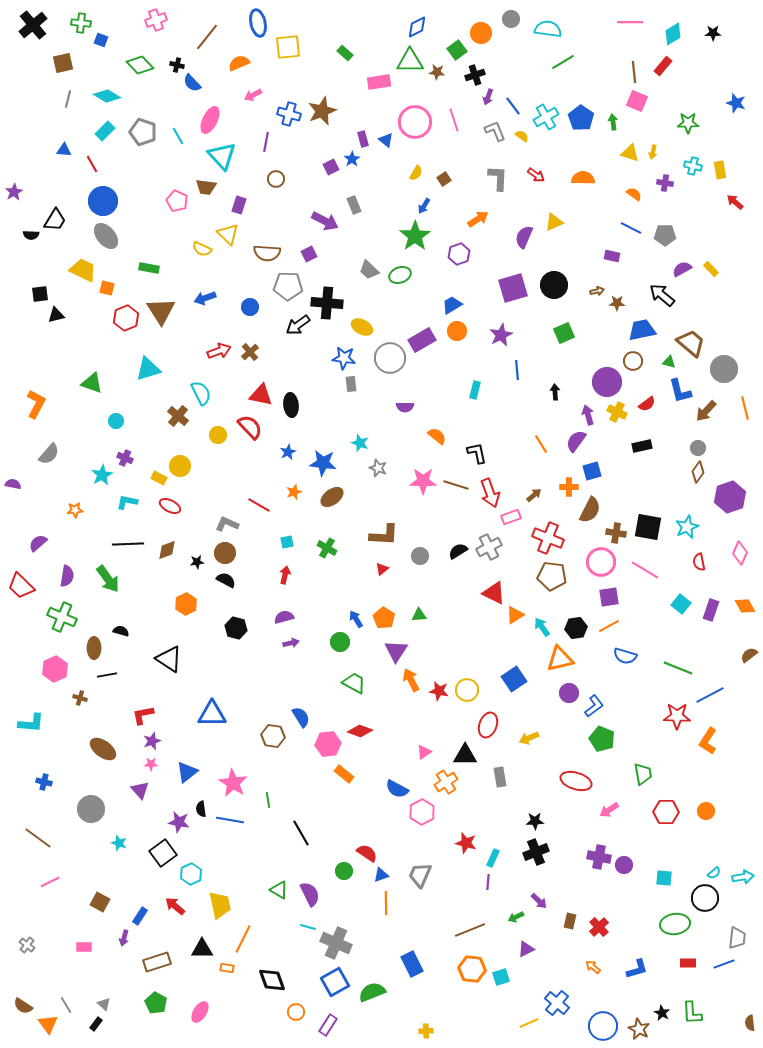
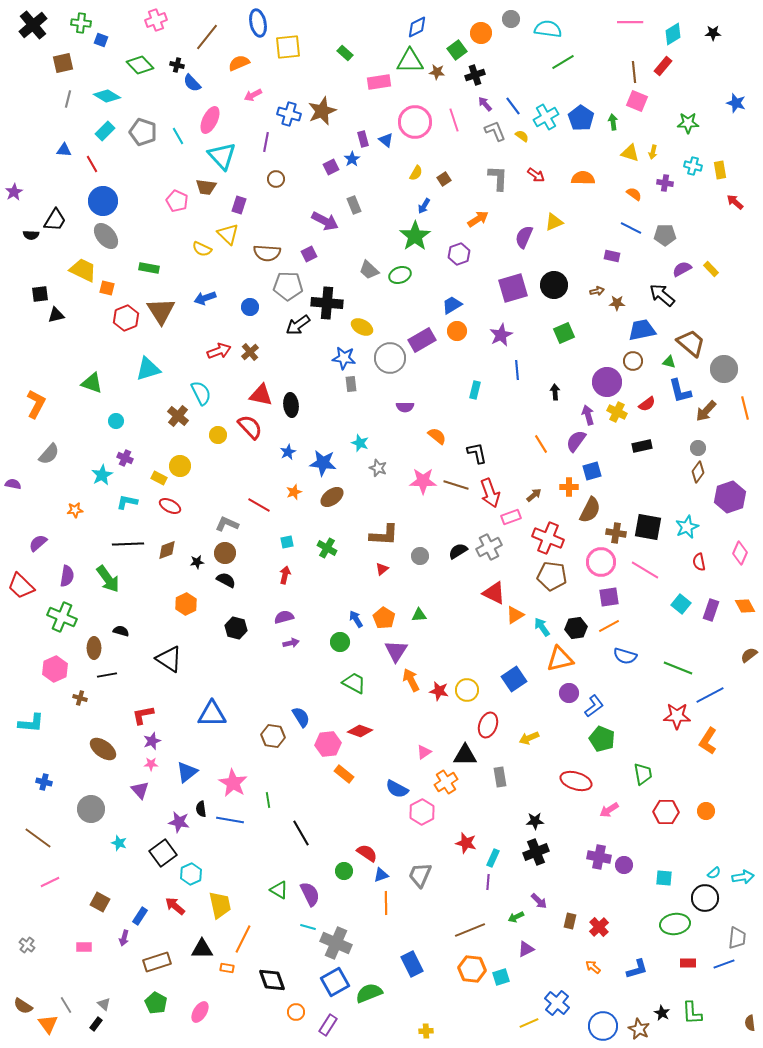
purple arrow at (488, 97): moved 3 px left, 7 px down; rotated 119 degrees clockwise
green semicircle at (372, 992): moved 3 px left, 1 px down
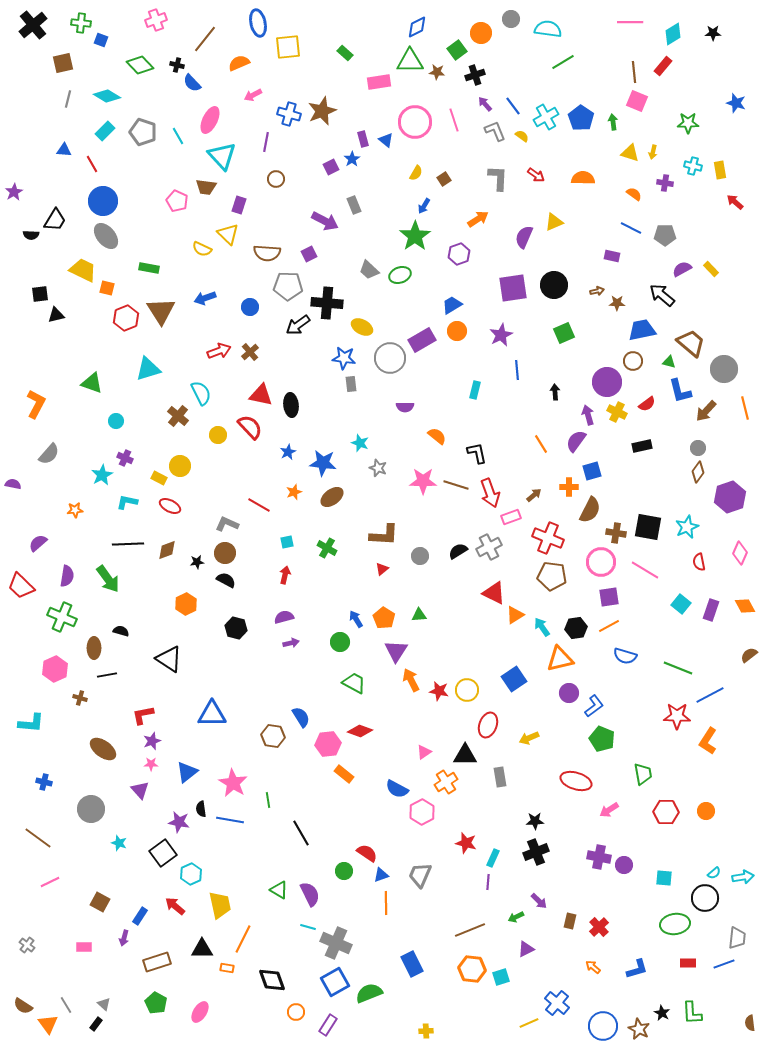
brown line at (207, 37): moved 2 px left, 2 px down
purple square at (513, 288): rotated 8 degrees clockwise
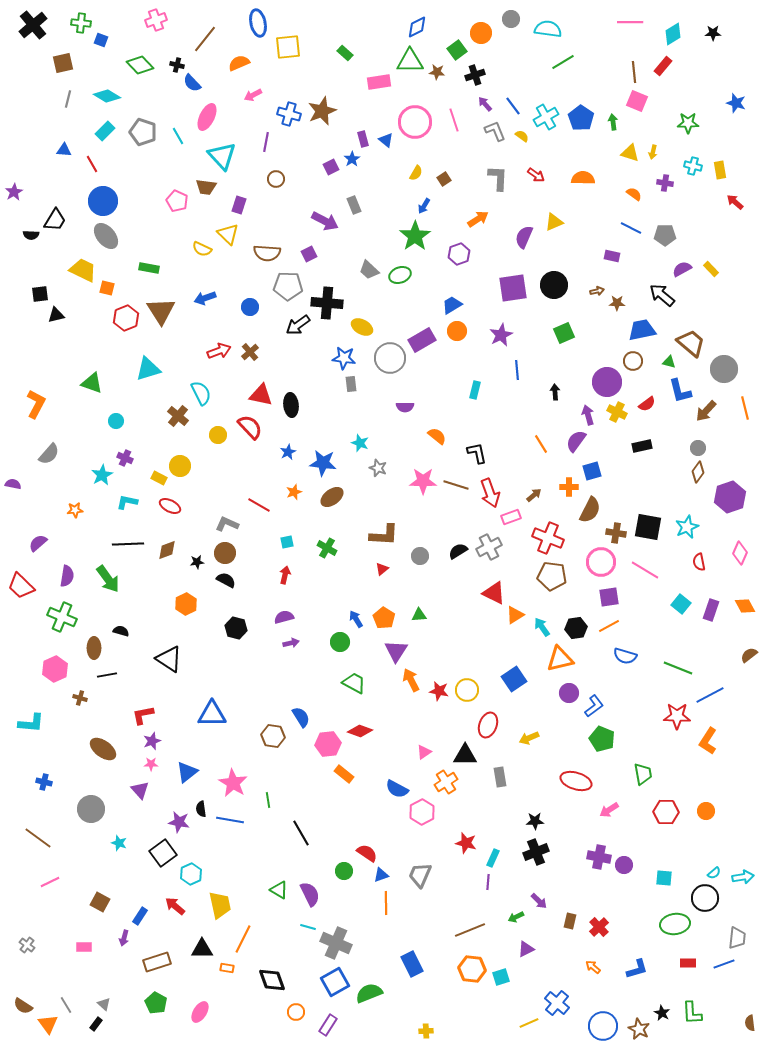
pink ellipse at (210, 120): moved 3 px left, 3 px up
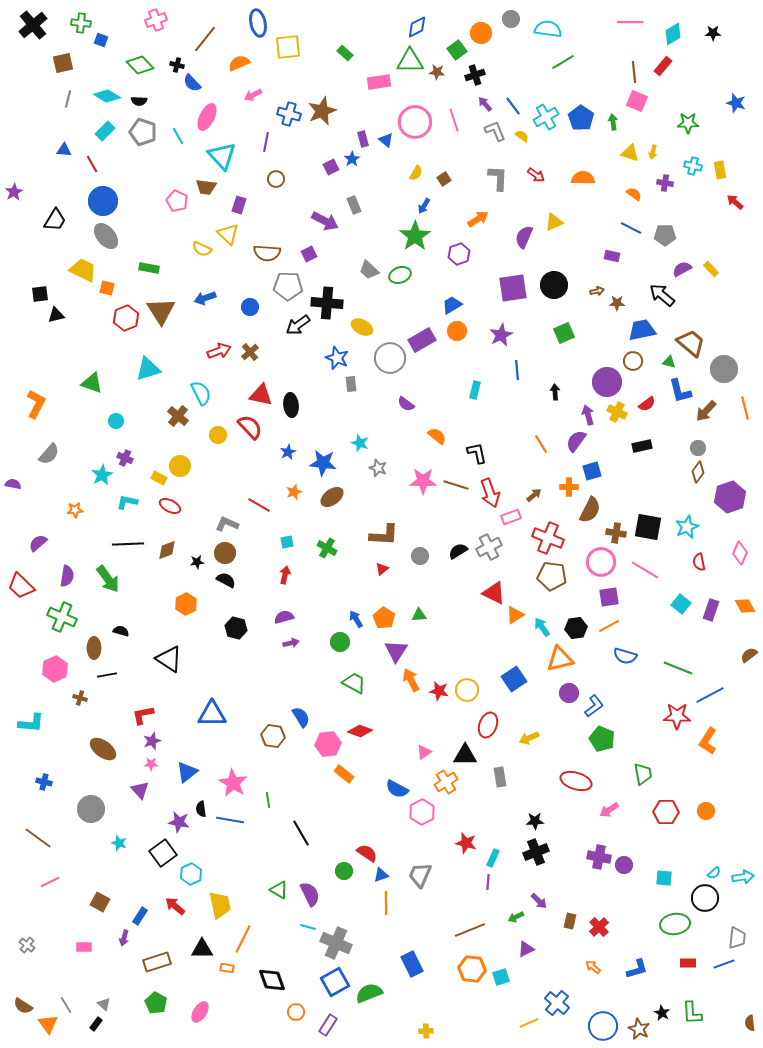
black semicircle at (31, 235): moved 108 px right, 134 px up
blue star at (344, 358): moved 7 px left; rotated 15 degrees clockwise
purple semicircle at (405, 407): moved 1 px right, 3 px up; rotated 36 degrees clockwise
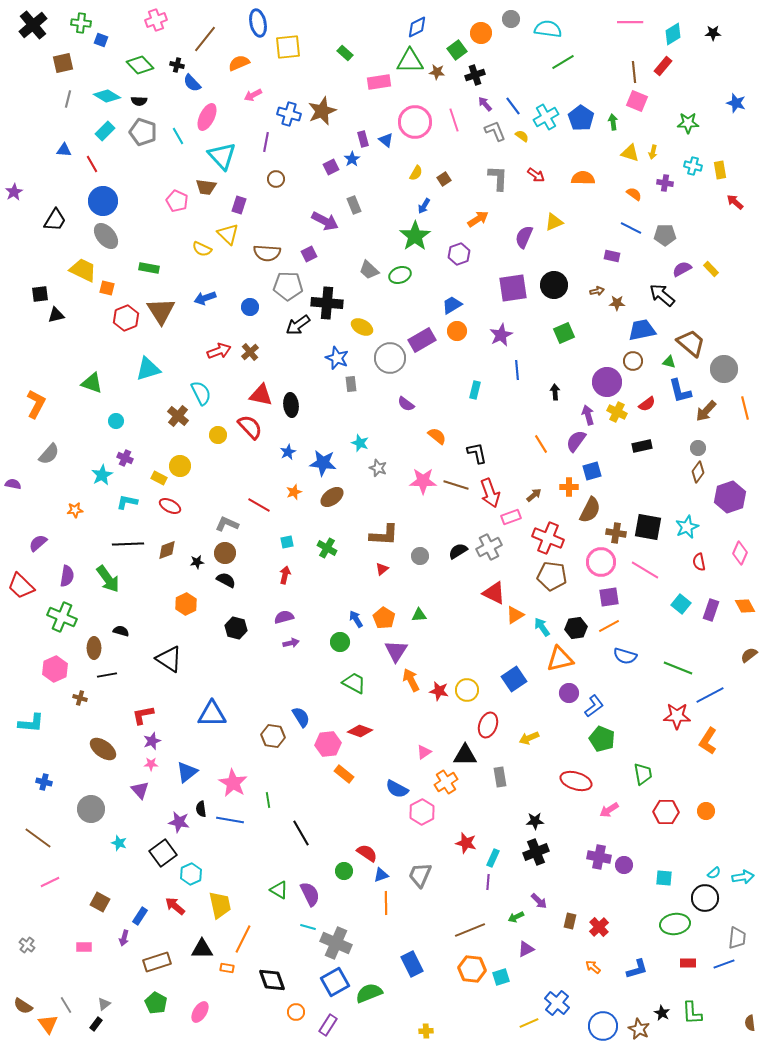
gray triangle at (104, 1004): rotated 40 degrees clockwise
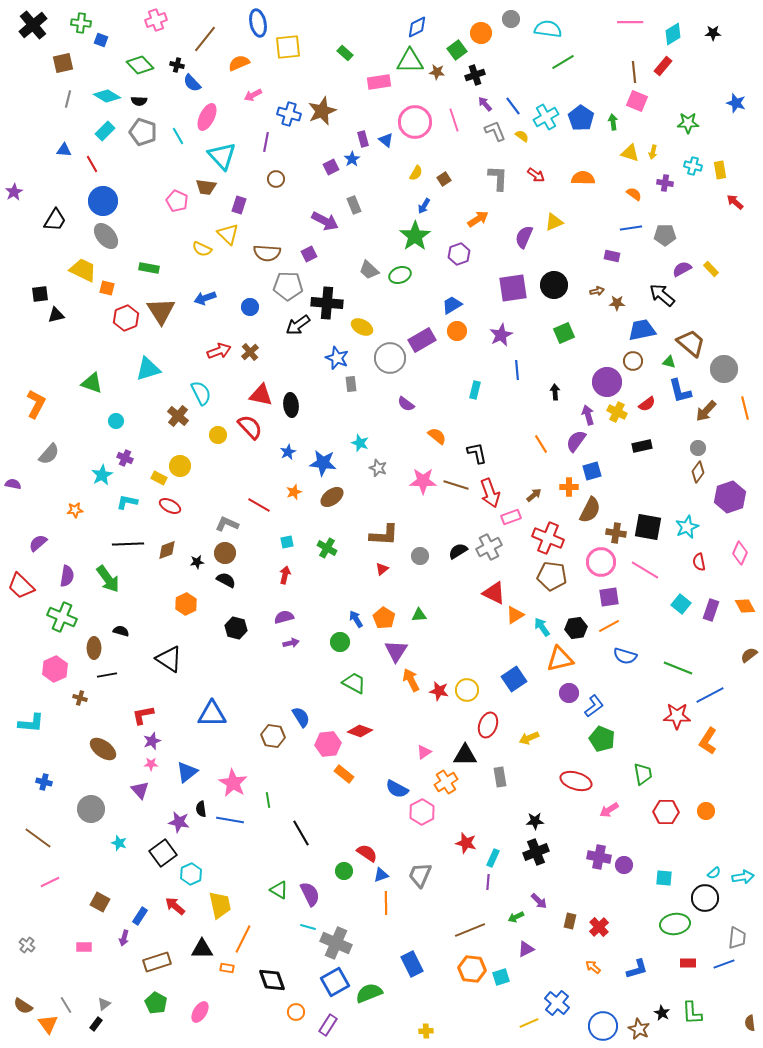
blue line at (631, 228): rotated 35 degrees counterclockwise
